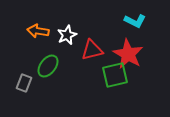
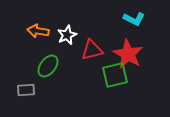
cyan L-shape: moved 1 px left, 2 px up
gray rectangle: moved 2 px right, 7 px down; rotated 66 degrees clockwise
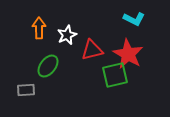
orange arrow: moved 1 px right, 3 px up; rotated 80 degrees clockwise
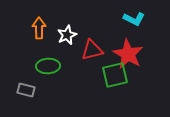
green ellipse: rotated 50 degrees clockwise
gray rectangle: rotated 18 degrees clockwise
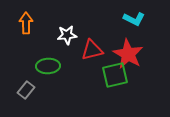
orange arrow: moved 13 px left, 5 px up
white star: rotated 18 degrees clockwise
gray rectangle: rotated 66 degrees counterclockwise
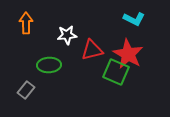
green ellipse: moved 1 px right, 1 px up
green square: moved 1 px right, 3 px up; rotated 36 degrees clockwise
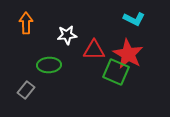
red triangle: moved 2 px right; rotated 15 degrees clockwise
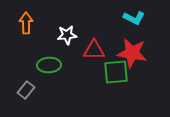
cyan L-shape: moved 1 px up
red star: moved 4 px right, 1 px up; rotated 20 degrees counterclockwise
green square: rotated 28 degrees counterclockwise
